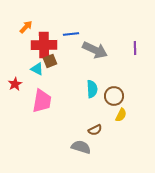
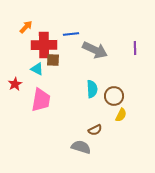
brown square: moved 3 px right, 1 px up; rotated 24 degrees clockwise
pink trapezoid: moved 1 px left, 1 px up
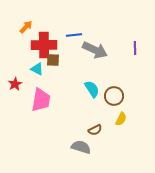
blue line: moved 3 px right, 1 px down
cyan semicircle: rotated 30 degrees counterclockwise
yellow semicircle: moved 4 px down
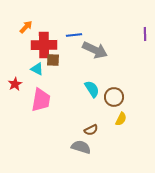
purple line: moved 10 px right, 14 px up
brown circle: moved 1 px down
brown semicircle: moved 4 px left
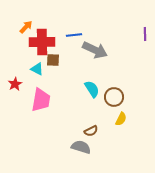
red cross: moved 2 px left, 3 px up
brown semicircle: moved 1 px down
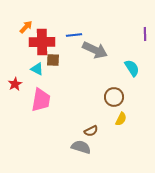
cyan semicircle: moved 40 px right, 21 px up
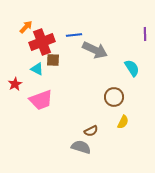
red cross: rotated 20 degrees counterclockwise
pink trapezoid: rotated 60 degrees clockwise
yellow semicircle: moved 2 px right, 3 px down
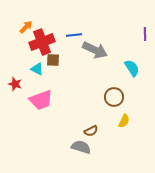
red star: rotated 24 degrees counterclockwise
yellow semicircle: moved 1 px right, 1 px up
